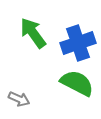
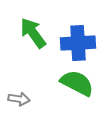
blue cross: rotated 16 degrees clockwise
gray arrow: rotated 15 degrees counterclockwise
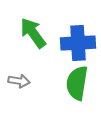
green semicircle: rotated 108 degrees counterclockwise
gray arrow: moved 18 px up
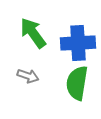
gray arrow: moved 9 px right, 5 px up; rotated 10 degrees clockwise
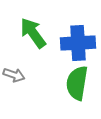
gray arrow: moved 14 px left, 1 px up
